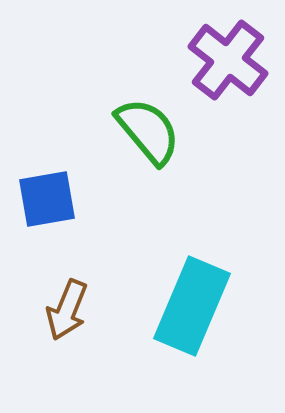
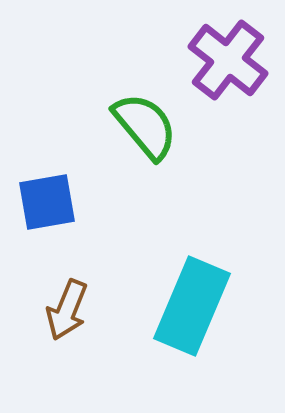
green semicircle: moved 3 px left, 5 px up
blue square: moved 3 px down
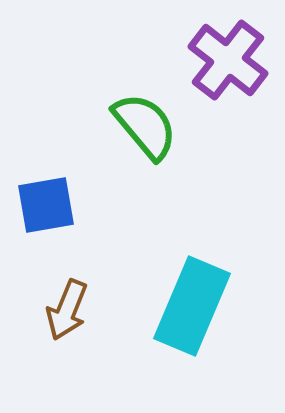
blue square: moved 1 px left, 3 px down
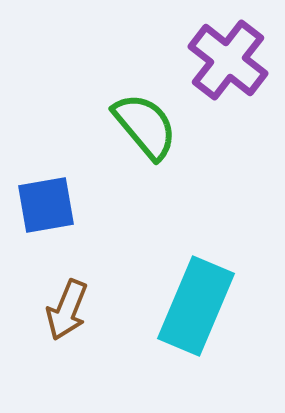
cyan rectangle: moved 4 px right
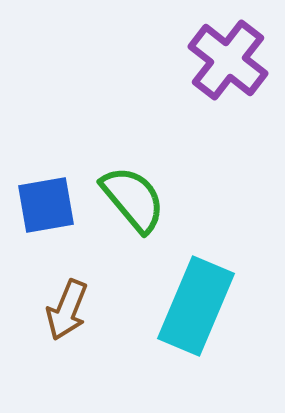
green semicircle: moved 12 px left, 73 px down
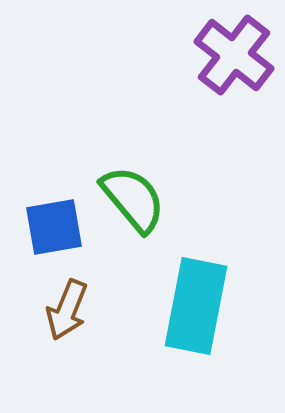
purple cross: moved 6 px right, 5 px up
blue square: moved 8 px right, 22 px down
cyan rectangle: rotated 12 degrees counterclockwise
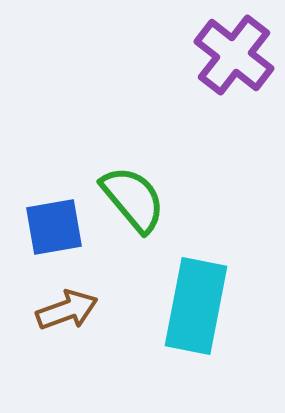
brown arrow: rotated 132 degrees counterclockwise
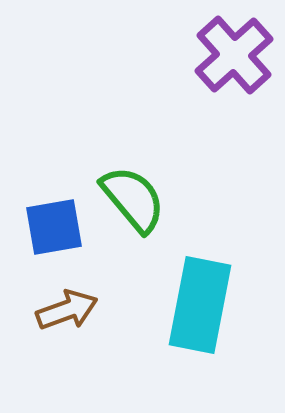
purple cross: rotated 10 degrees clockwise
cyan rectangle: moved 4 px right, 1 px up
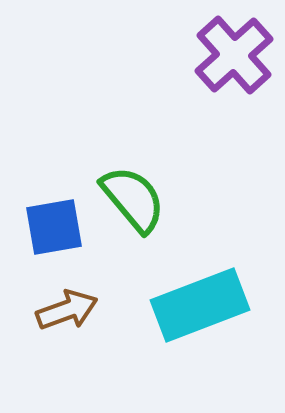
cyan rectangle: rotated 58 degrees clockwise
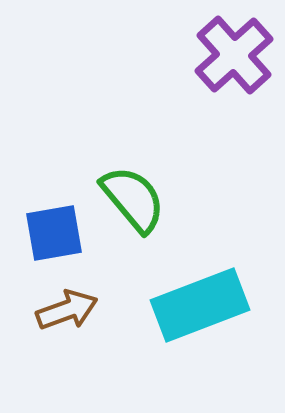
blue square: moved 6 px down
